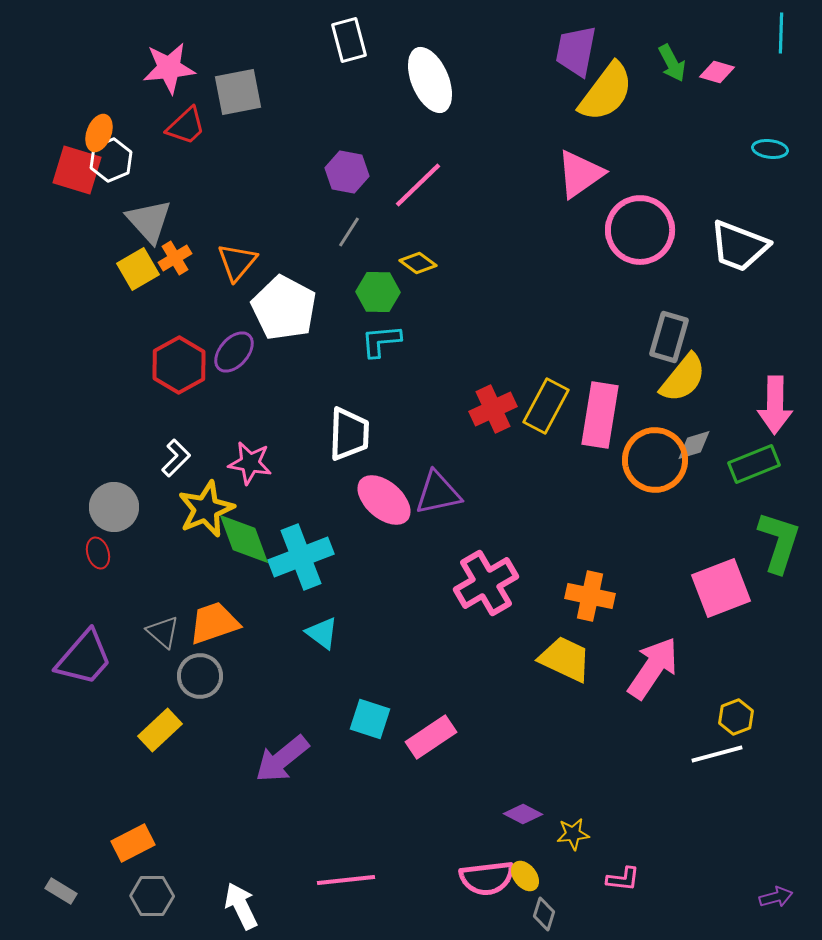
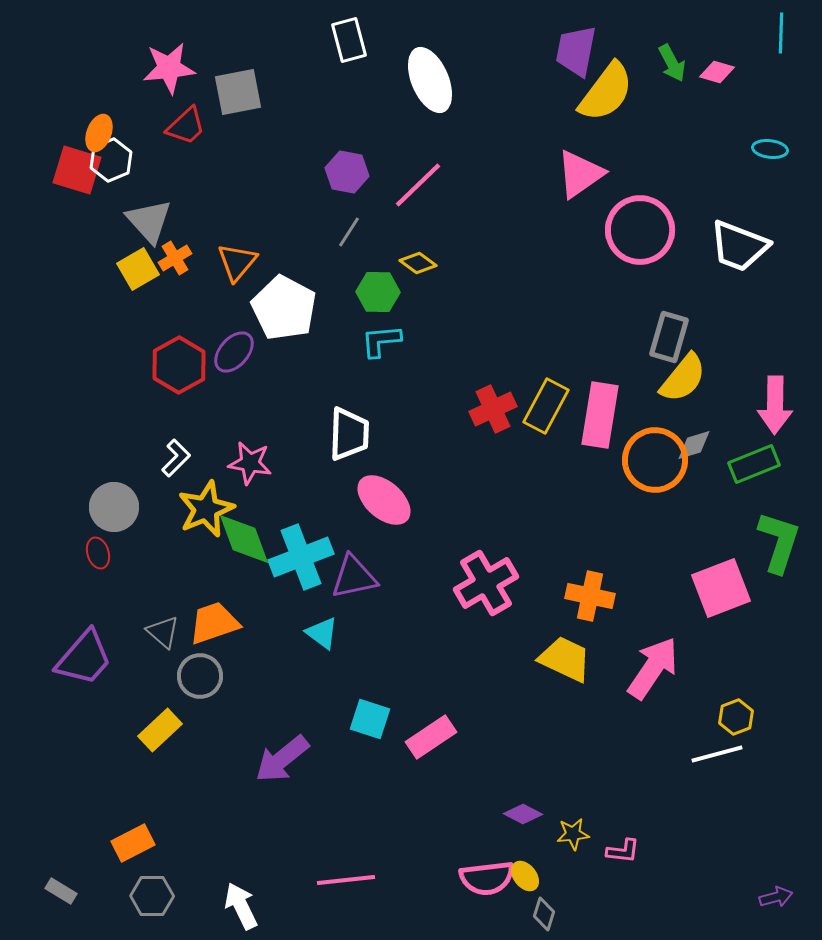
purple triangle at (438, 493): moved 84 px left, 84 px down
pink L-shape at (623, 879): moved 28 px up
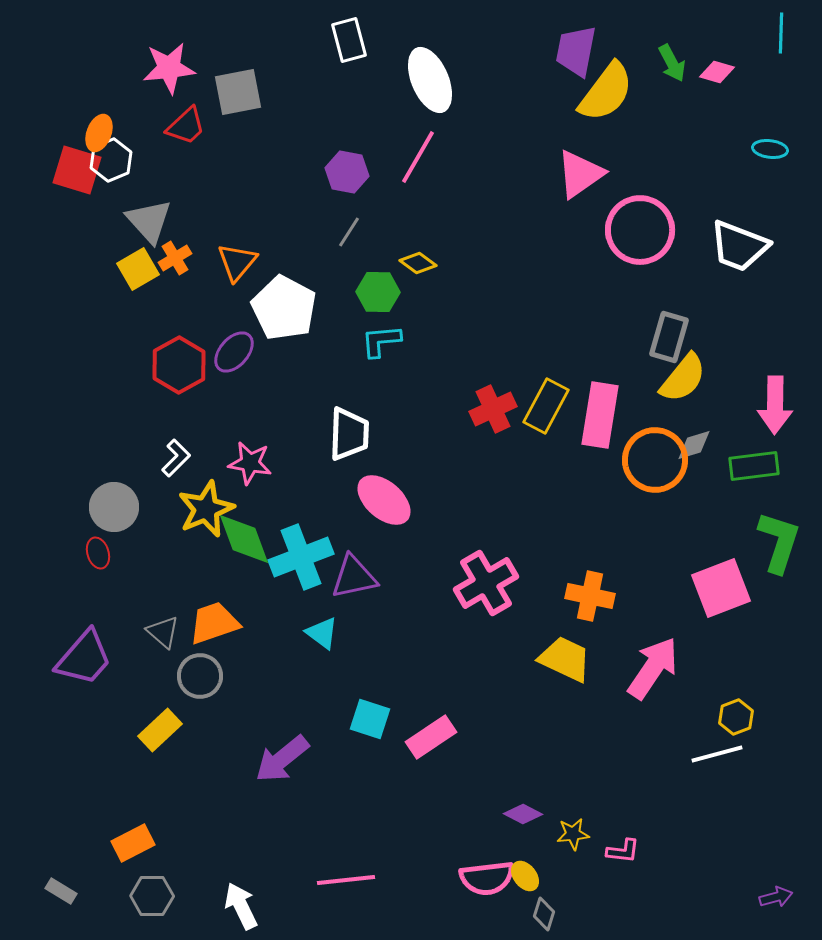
pink line at (418, 185): moved 28 px up; rotated 16 degrees counterclockwise
green rectangle at (754, 464): moved 2 px down; rotated 15 degrees clockwise
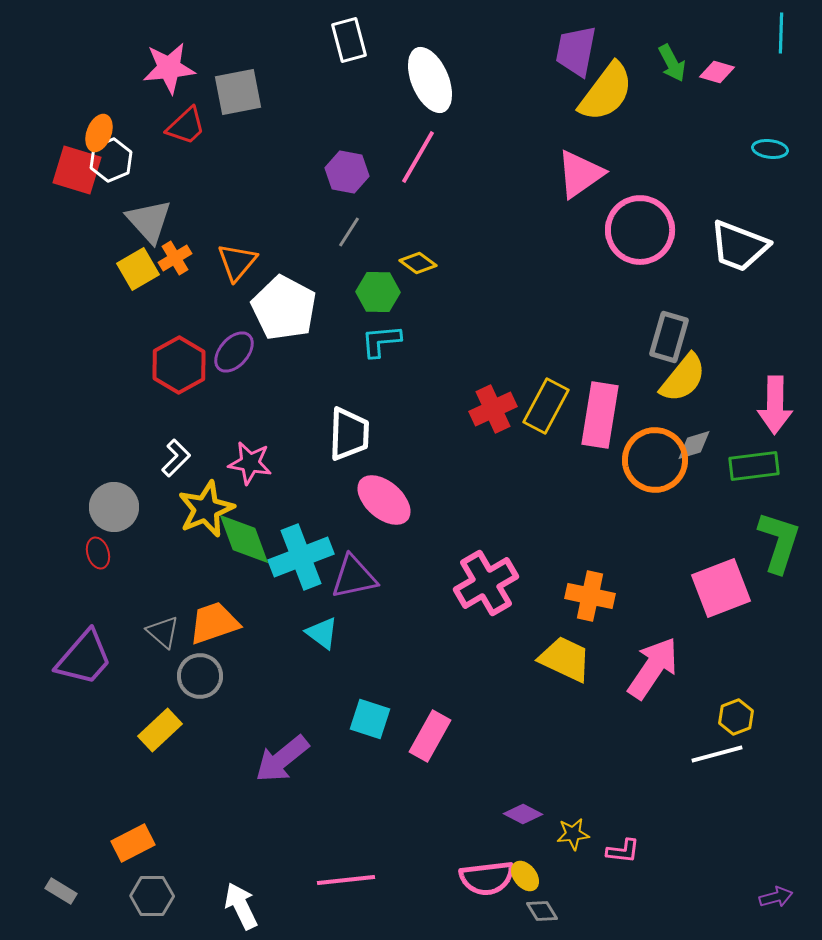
pink rectangle at (431, 737): moved 1 px left, 1 px up; rotated 27 degrees counterclockwise
gray diamond at (544, 914): moved 2 px left, 3 px up; rotated 48 degrees counterclockwise
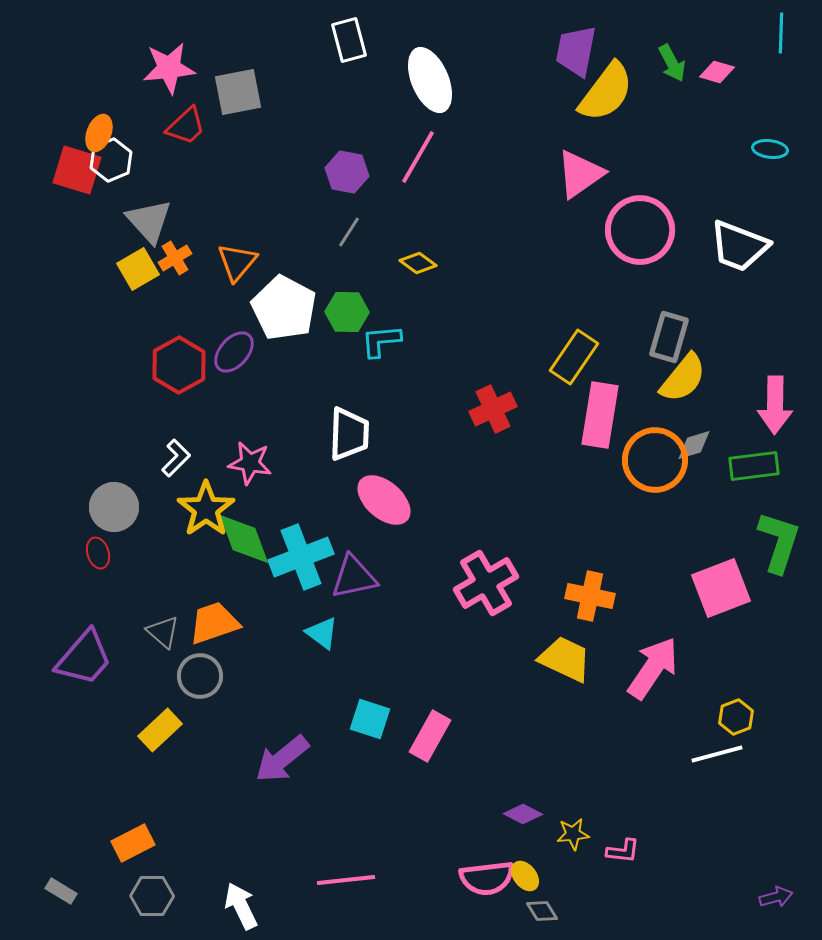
green hexagon at (378, 292): moved 31 px left, 20 px down
yellow rectangle at (546, 406): moved 28 px right, 49 px up; rotated 6 degrees clockwise
yellow star at (206, 509): rotated 12 degrees counterclockwise
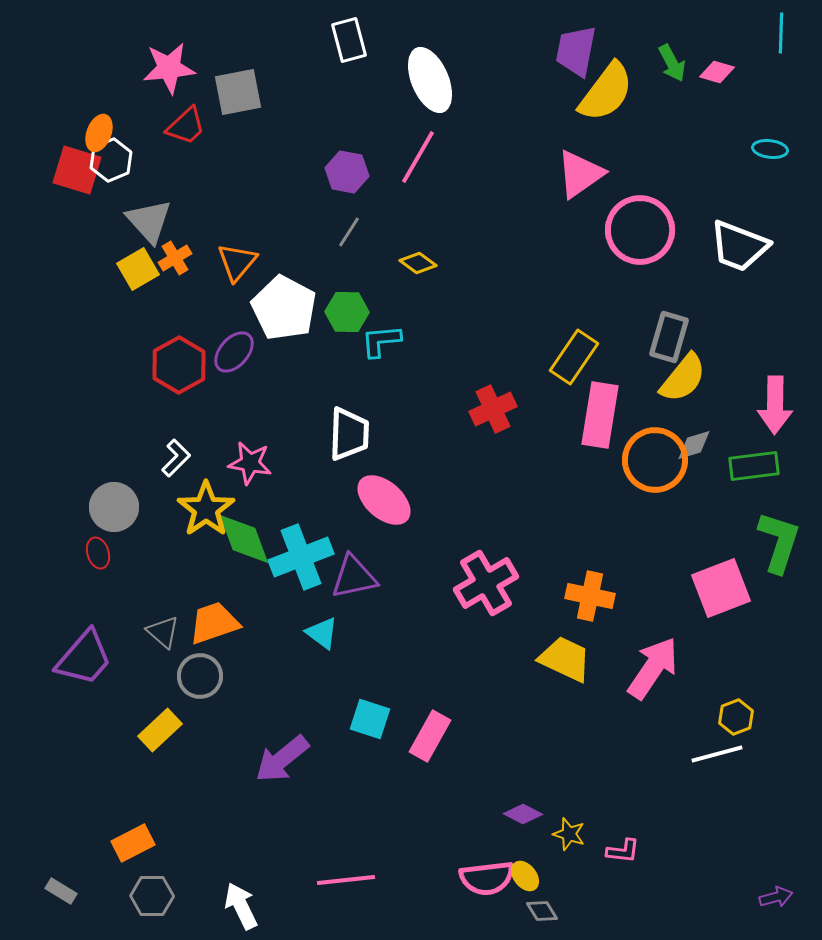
yellow star at (573, 834): moved 4 px left; rotated 24 degrees clockwise
